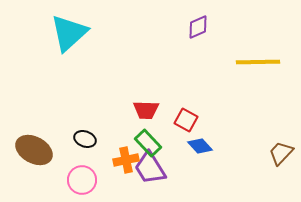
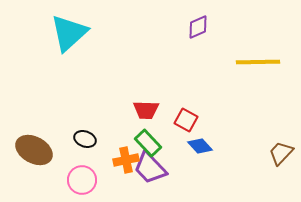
purple trapezoid: rotated 12 degrees counterclockwise
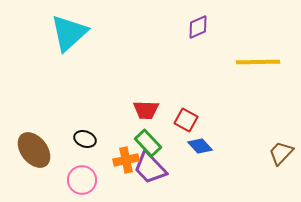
brown ellipse: rotated 24 degrees clockwise
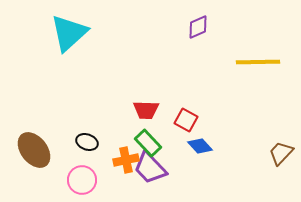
black ellipse: moved 2 px right, 3 px down
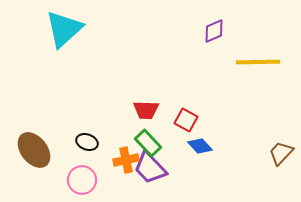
purple diamond: moved 16 px right, 4 px down
cyan triangle: moved 5 px left, 4 px up
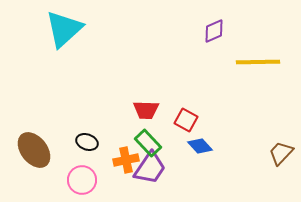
purple trapezoid: rotated 102 degrees counterclockwise
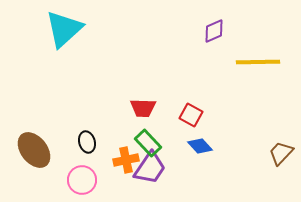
red trapezoid: moved 3 px left, 2 px up
red square: moved 5 px right, 5 px up
black ellipse: rotated 55 degrees clockwise
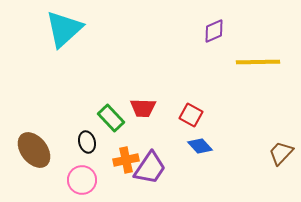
green rectangle: moved 37 px left, 25 px up
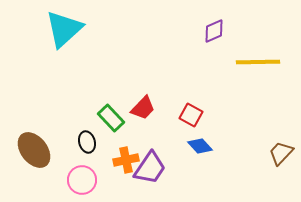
red trapezoid: rotated 48 degrees counterclockwise
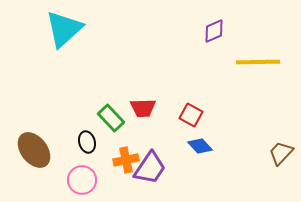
red trapezoid: rotated 44 degrees clockwise
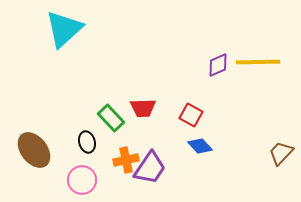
purple diamond: moved 4 px right, 34 px down
